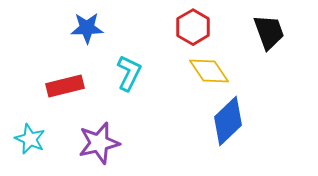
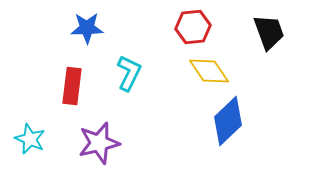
red hexagon: rotated 24 degrees clockwise
red rectangle: moved 7 px right; rotated 69 degrees counterclockwise
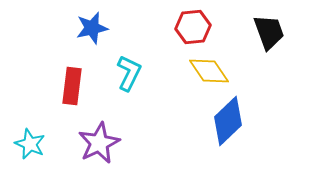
blue star: moved 5 px right; rotated 12 degrees counterclockwise
cyan star: moved 5 px down
purple star: rotated 12 degrees counterclockwise
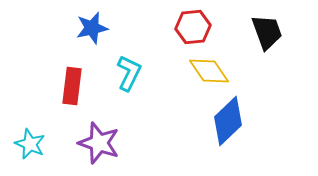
black trapezoid: moved 2 px left
purple star: rotated 27 degrees counterclockwise
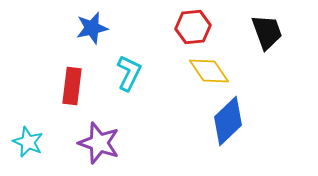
cyan star: moved 2 px left, 2 px up
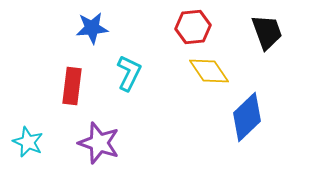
blue star: rotated 8 degrees clockwise
blue diamond: moved 19 px right, 4 px up
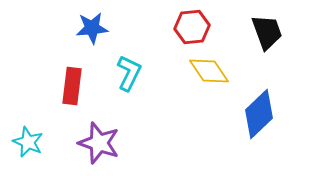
red hexagon: moved 1 px left
blue diamond: moved 12 px right, 3 px up
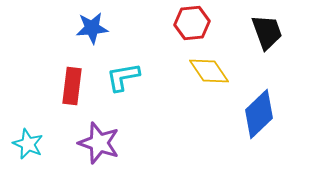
red hexagon: moved 4 px up
cyan L-shape: moved 6 px left, 4 px down; rotated 126 degrees counterclockwise
cyan star: moved 2 px down
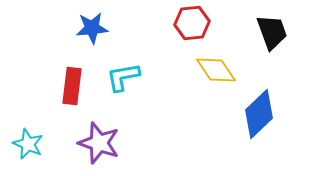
black trapezoid: moved 5 px right
yellow diamond: moved 7 px right, 1 px up
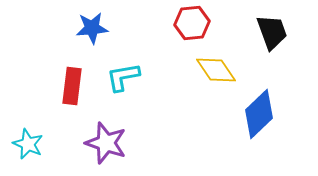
purple star: moved 7 px right
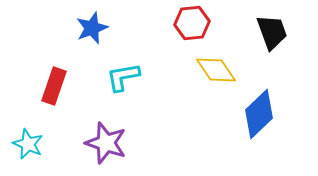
blue star: rotated 16 degrees counterclockwise
red rectangle: moved 18 px left; rotated 12 degrees clockwise
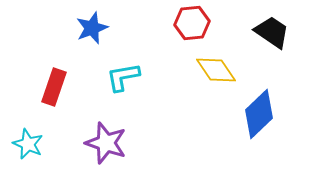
black trapezoid: rotated 36 degrees counterclockwise
red rectangle: moved 1 px down
